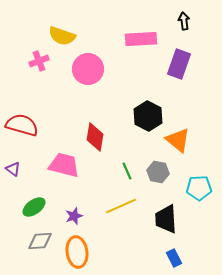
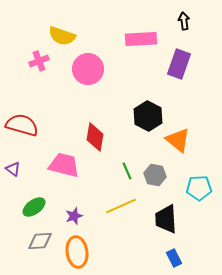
gray hexagon: moved 3 px left, 3 px down
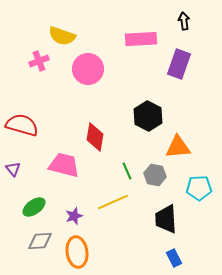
orange triangle: moved 7 px down; rotated 44 degrees counterclockwise
purple triangle: rotated 14 degrees clockwise
yellow line: moved 8 px left, 4 px up
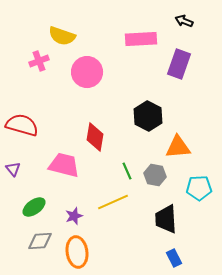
black arrow: rotated 60 degrees counterclockwise
pink circle: moved 1 px left, 3 px down
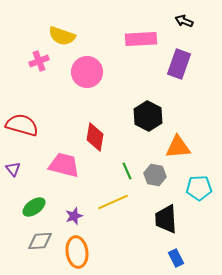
blue rectangle: moved 2 px right
